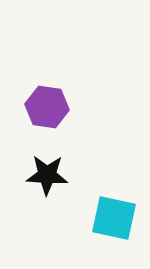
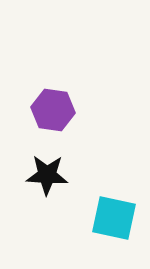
purple hexagon: moved 6 px right, 3 px down
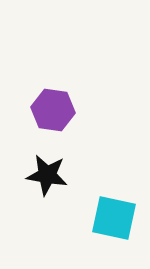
black star: rotated 6 degrees clockwise
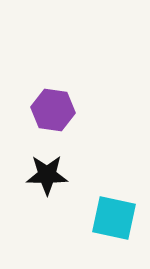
black star: rotated 9 degrees counterclockwise
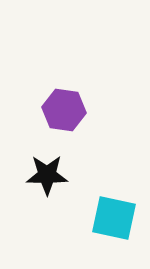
purple hexagon: moved 11 px right
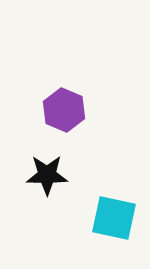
purple hexagon: rotated 15 degrees clockwise
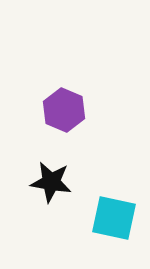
black star: moved 4 px right, 7 px down; rotated 9 degrees clockwise
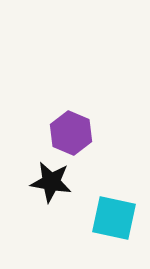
purple hexagon: moved 7 px right, 23 px down
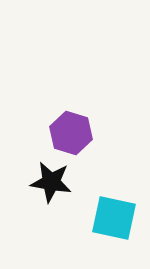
purple hexagon: rotated 6 degrees counterclockwise
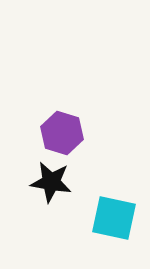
purple hexagon: moved 9 px left
